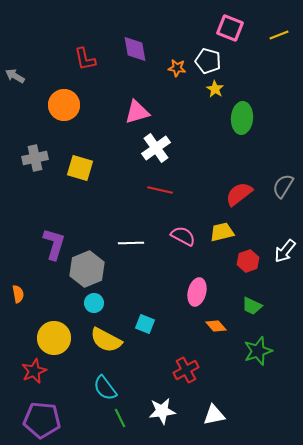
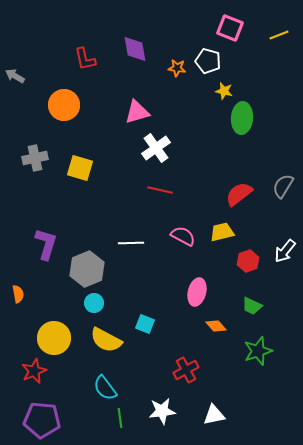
yellow star: moved 9 px right, 2 px down; rotated 18 degrees counterclockwise
purple L-shape: moved 8 px left
green line: rotated 18 degrees clockwise
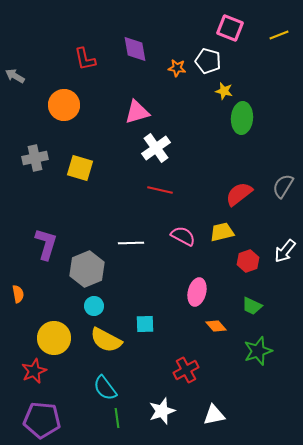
cyan circle: moved 3 px down
cyan square: rotated 24 degrees counterclockwise
white star: rotated 12 degrees counterclockwise
green line: moved 3 px left
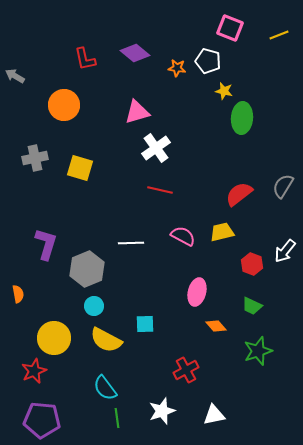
purple diamond: moved 4 px down; rotated 40 degrees counterclockwise
red hexagon: moved 4 px right, 3 px down; rotated 20 degrees counterclockwise
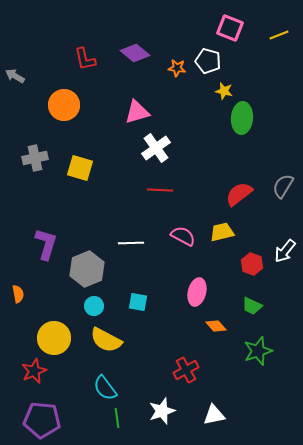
red line: rotated 10 degrees counterclockwise
cyan square: moved 7 px left, 22 px up; rotated 12 degrees clockwise
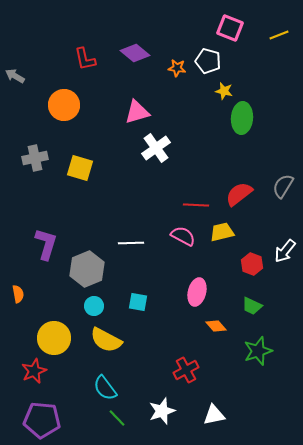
red line: moved 36 px right, 15 px down
green line: rotated 36 degrees counterclockwise
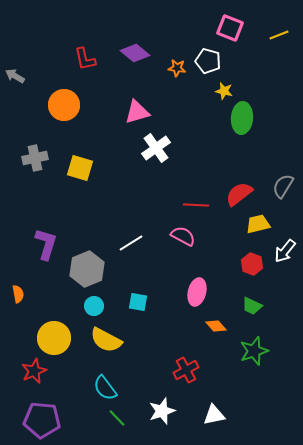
yellow trapezoid: moved 36 px right, 8 px up
white line: rotated 30 degrees counterclockwise
green star: moved 4 px left
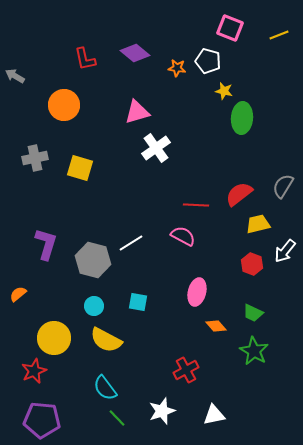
gray hexagon: moved 6 px right, 9 px up; rotated 24 degrees counterclockwise
orange semicircle: rotated 120 degrees counterclockwise
green trapezoid: moved 1 px right, 7 px down
green star: rotated 24 degrees counterclockwise
